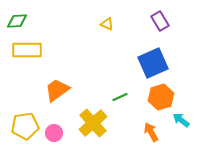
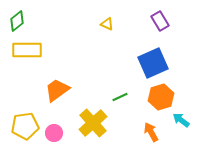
green diamond: rotated 35 degrees counterclockwise
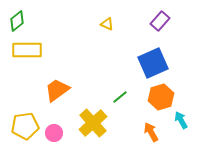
purple rectangle: rotated 72 degrees clockwise
green line: rotated 14 degrees counterclockwise
cyan arrow: rotated 24 degrees clockwise
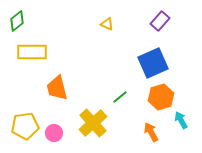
yellow rectangle: moved 5 px right, 2 px down
orange trapezoid: moved 2 px up; rotated 68 degrees counterclockwise
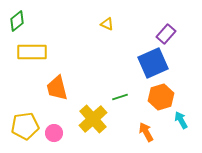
purple rectangle: moved 6 px right, 13 px down
green line: rotated 21 degrees clockwise
yellow cross: moved 4 px up
orange arrow: moved 5 px left
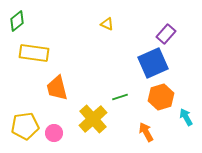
yellow rectangle: moved 2 px right, 1 px down; rotated 8 degrees clockwise
cyan arrow: moved 5 px right, 3 px up
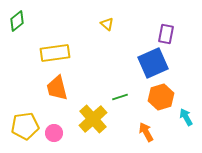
yellow triangle: rotated 16 degrees clockwise
purple rectangle: rotated 30 degrees counterclockwise
yellow rectangle: moved 21 px right; rotated 16 degrees counterclockwise
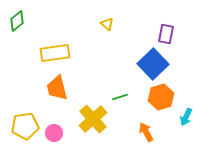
blue square: moved 1 px down; rotated 20 degrees counterclockwise
cyan arrow: rotated 126 degrees counterclockwise
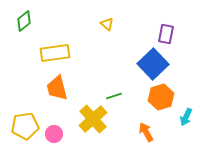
green diamond: moved 7 px right
green line: moved 6 px left, 1 px up
pink circle: moved 1 px down
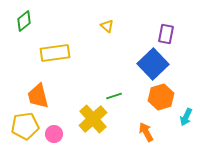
yellow triangle: moved 2 px down
orange trapezoid: moved 19 px left, 8 px down
